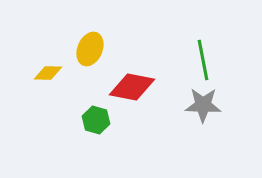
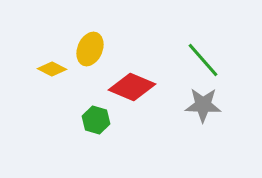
green line: rotated 30 degrees counterclockwise
yellow diamond: moved 4 px right, 4 px up; rotated 24 degrees clockwise
red diamond: rotated 12 degrees clockwise
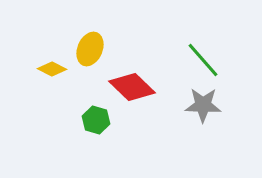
red diamond: rotated 21 degrees clockwise
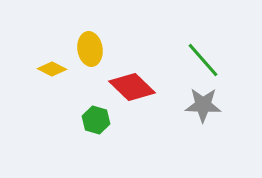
yellow ellipse: rotated 32 degrees counterclockwise
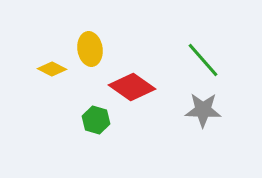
red diamond: rotated 9 degrees counterclockwise
gray star: moved 5 px down
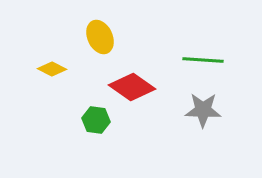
yellow ellipse: moved 10 px right, 12 px up; rotated 16 degrees counterclockwise
green line: rotated 45 degrees counterclockwise
green hexagon: rotated 8 degrees counterclockwise
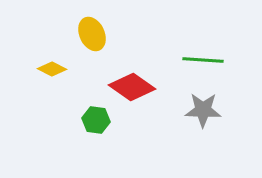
yellow ellipse: moved 8 px left, 3 px up
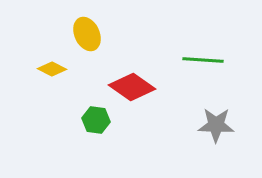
yellow ellipse: moved 5 px left
gray star: moved 13 px right, 15 px down
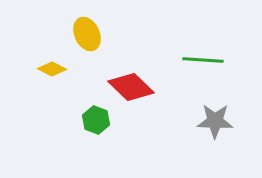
red diamond: moved 1 px left; rotated 9 degrees clockwise
green hexagon: rotated 12 degrees clockwise
gray star: moved 1 px left, 4 px up
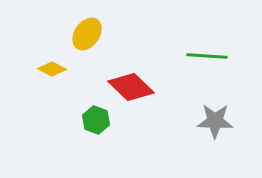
yellow ellipse: rotated 60 degrees clockwise
green line: moved 4 px right, 4 px up
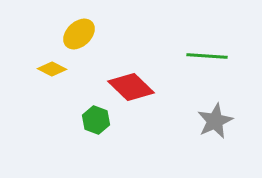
yellow ellipse: moved 8 px left; rotated 12 degrees clockwise
gray star: rotated 27 degrees counterclockwise
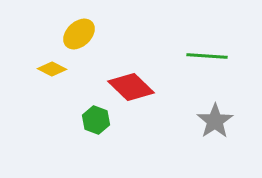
gray star: rotated 9 degrees counterclockwise
